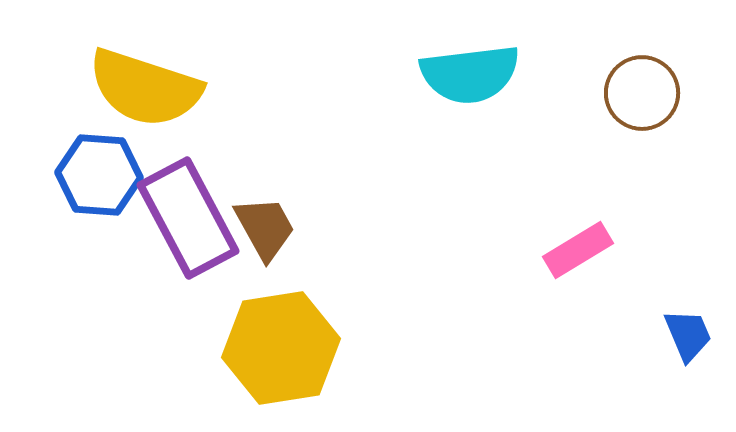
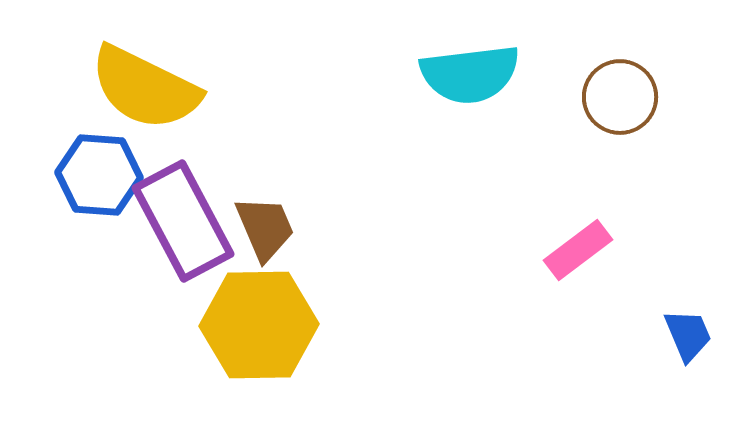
yellow semicircle: rotated 8 degrees clockwise
brown circle: moved 22 px left, 4 px down
purple rectangle: moved 5 px left, 3 px down
brown trapezoid: rotated 6 degrees clockwise
pink rectangle: rotated 6 degrees counterclockwise
yellow hexagon: moved 22 px left, 23 px up; rotated 8 degrees clockwise
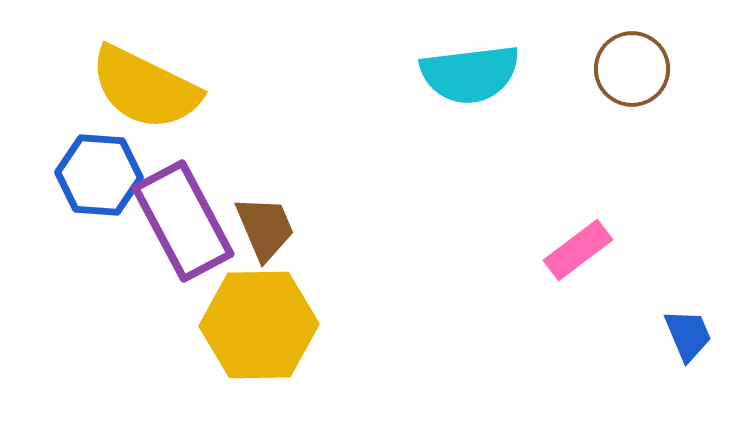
brown circle: moved 12 px right, 28 px up
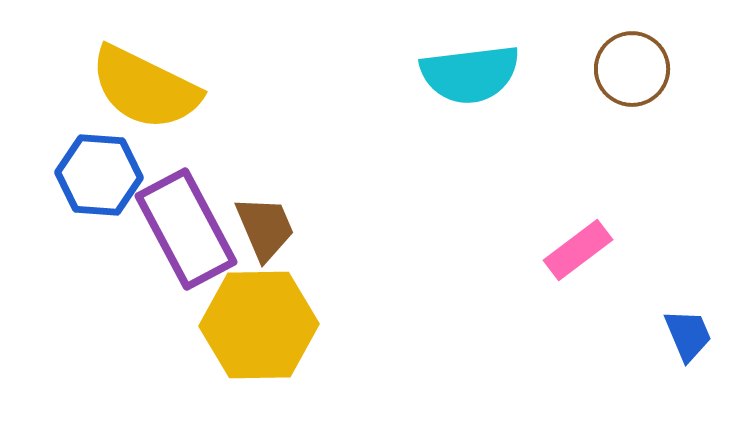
purple rectangle: moved 3 px right, 8 px down
